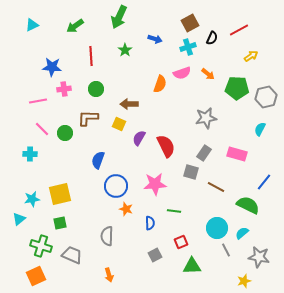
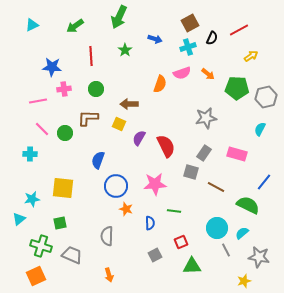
yellow square at (60, 194): moved 3 px right, 6 px up; rotated 20 degrees clockwise
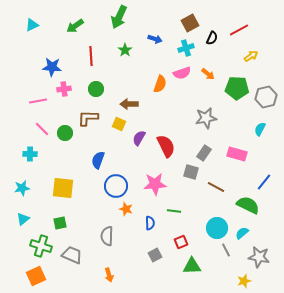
cyan cross at (188, 47): moved 2 px left, 1 px down
cyan star at (32, 199): moved 10 px left, 11 px up
cyan triangle at (19, 219): moved 4 px right
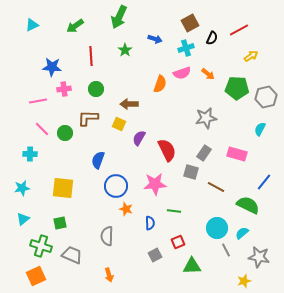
red semicircle at (166, 146): moved 1 px right, 4 px down
red square at (181, 242): moved 3 px left
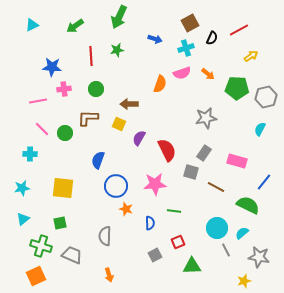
green star at (125, 50): moved 8 px left; rotated 24 degrees clockwise
pink rectangle at (237, 154): moved 7 px down
gray semicircle at (107, 236): moved 2 px left
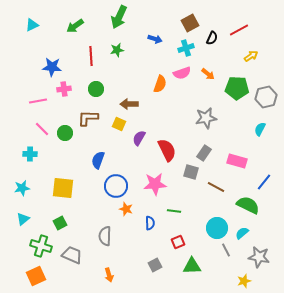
green square at (60, 223): rotated 16 degrees counterclockwise
gray square at (155, 255): moved 10 px down
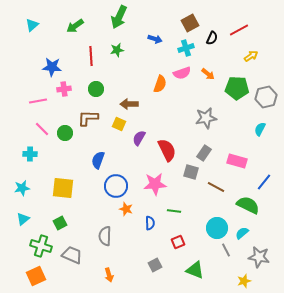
cyan triangle at (32, 25): rotated 16 degrees counterclockwise
green triangle at (192, 266): moved 3 px right, 4 px down; rotated 24 degrees clockwise
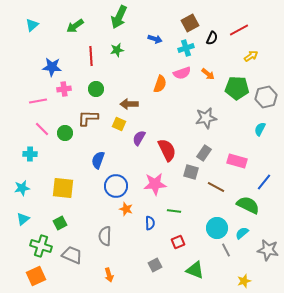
gray star at (259, 257): moved 9 px right, 7 px up
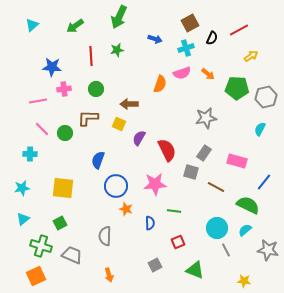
cyan semicircle at (242, 233): moved 3 px right, 3 px up
yellow star at (244, 281): rotated 24 degrees clockwise
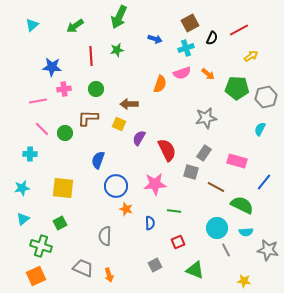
green semicircle at (248, 205): moved 6 px left
cyan semicircle at (245, 230): moved 1 px right, 2 px down; rotated 144 degrees counterclockwise
gray trapezoid at (72, 255): moved 11 px right, 13 px down
